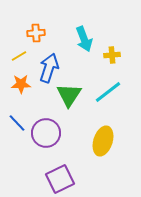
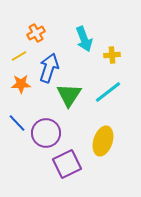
orange cross: rotated 24 degrees counterclockwise
purple square: moved 7 px right, 15 px up
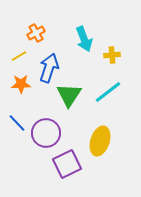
yellow ellipse: moved 3 px left
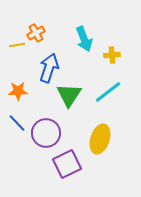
yellow line: moved 2 px left, 11 px up; rotated 21 degrees clockwise
orange star: moved 3 px left, 7 px down
yellow ellipse: moved 2 px up
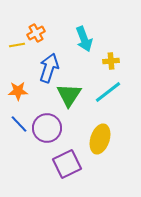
yellow cross: moved 1 px left, 6 px down
blue line: moved 2 px right, 1 px down
purple circle: moved 1 px right, 5 px up
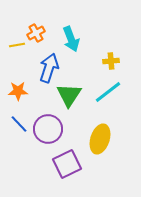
cyan arrow: moved 13 px left
purple circle: moved 1 px right, 1 px down
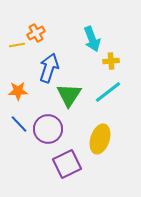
cyan arrow: moved 21 px right
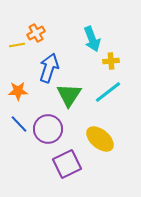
yellow ellipse: rotated 68 degrees counterclockwise
